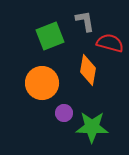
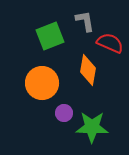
red semicircle: rotated 8 degrees clockwise
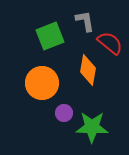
red semicircle: rotated 16 degrees clockwise
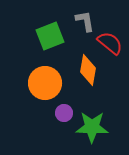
orange circle: moved 3 px right
